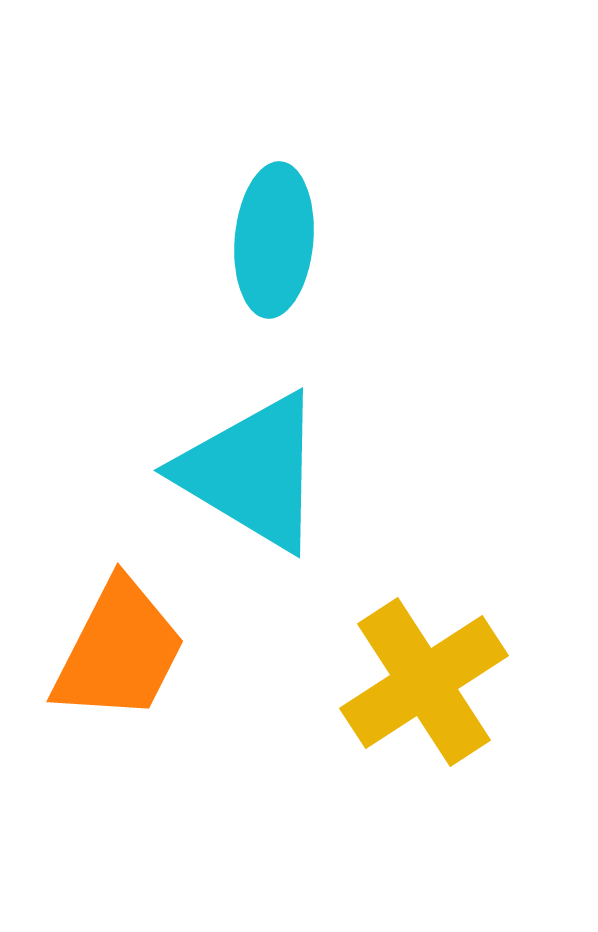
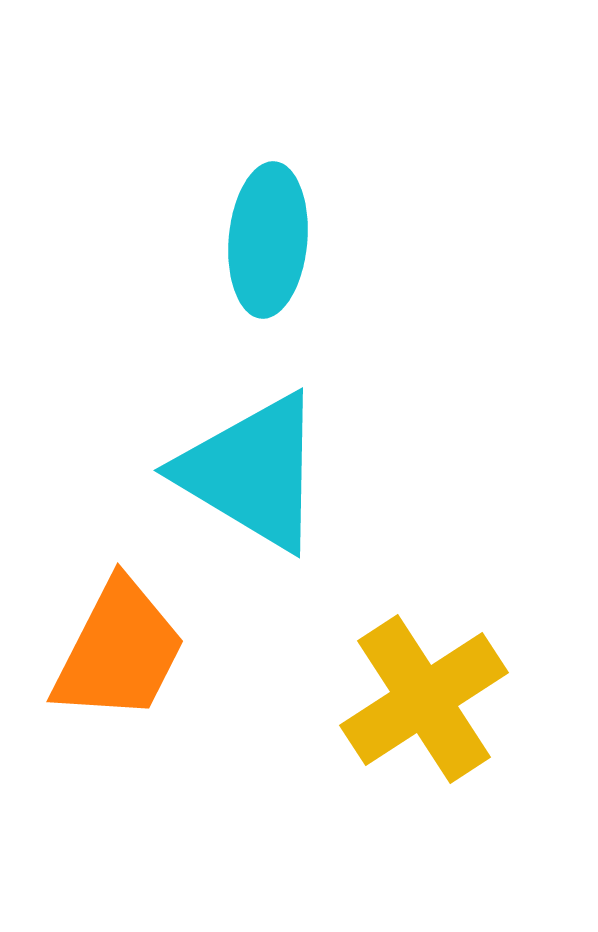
cyan ellipse: moved 6 px left
yellow cross: moved 17 px down
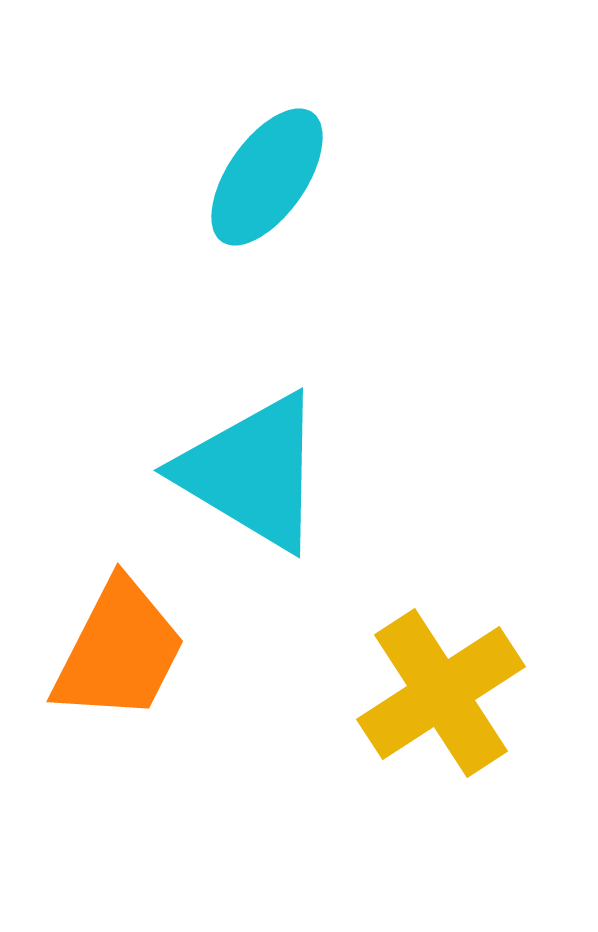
cyan ellipse: moved 1 px left, 63 px up; rotated 30 degrees clockwise
yellow cross: moved 17 px right, 6 px up
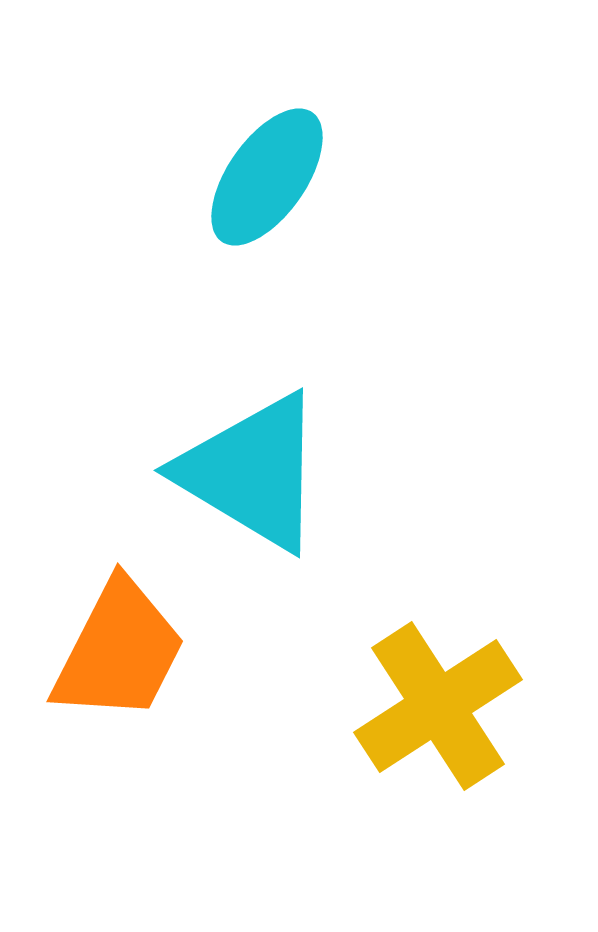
yellow cross: moved 3 px left, 13 px down
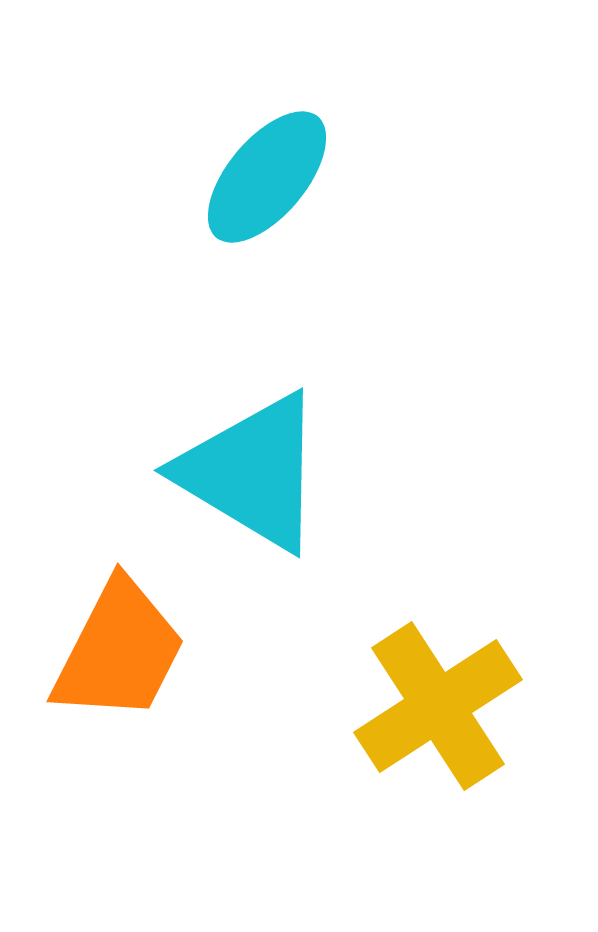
cyan ellipse: rotated 5 degrees clockwise
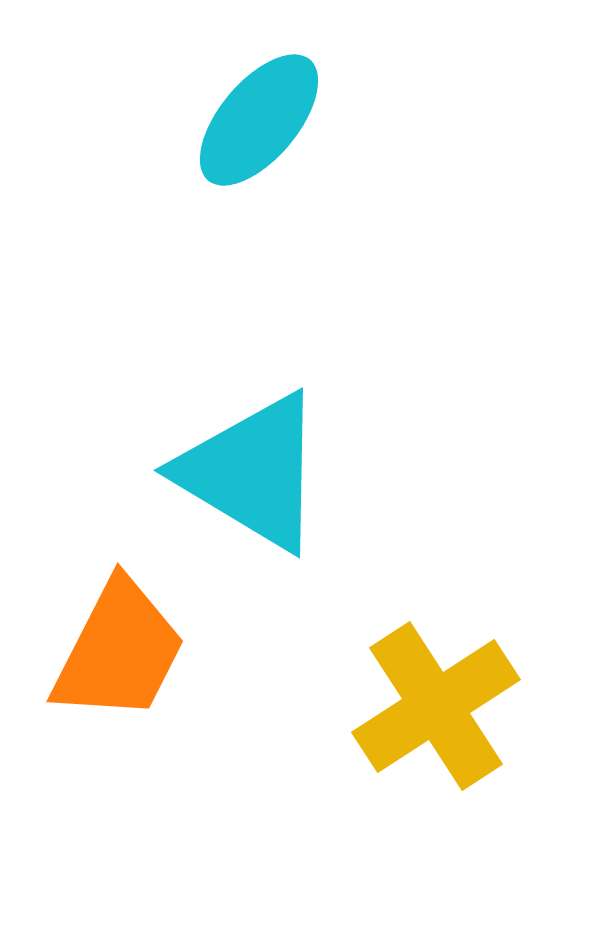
cyan ellipse: moved 8 px left, 57 px up
yellow cross: moved 2 px left
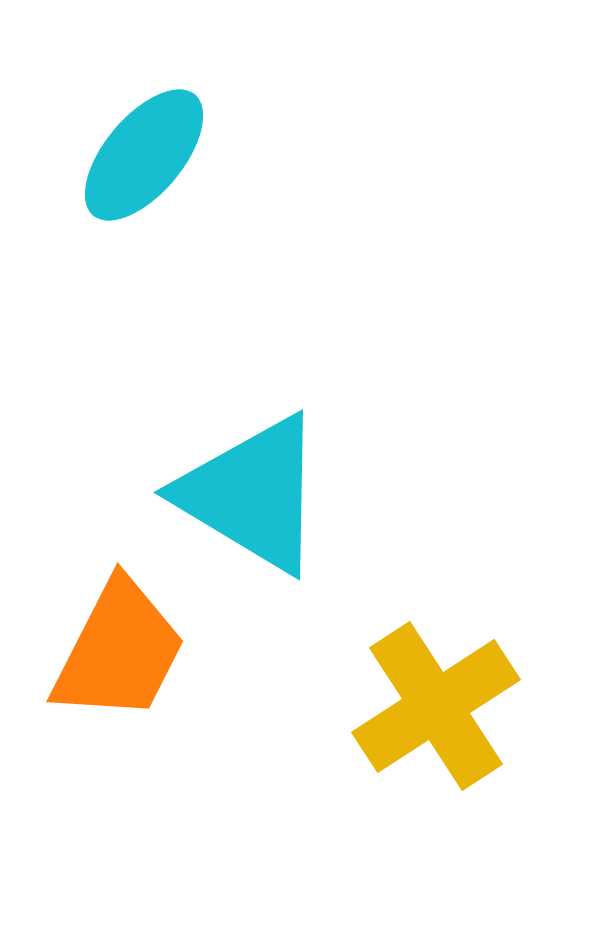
cyan ellipse: moved 115 px left, 35 px down
cyan triangle: moved 22 px down
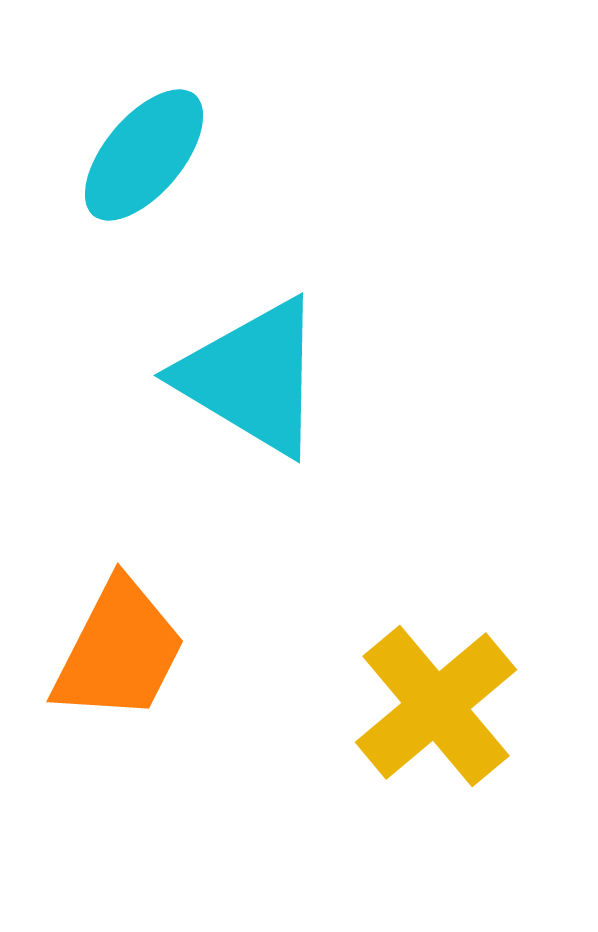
cyan triangle: moved 117 px up
yellow cross: rotated 7 degrees counterclockwise
